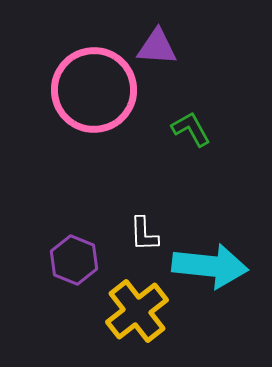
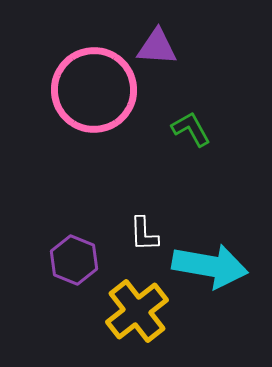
cyan arrow: rotated 4 degrees clockwise
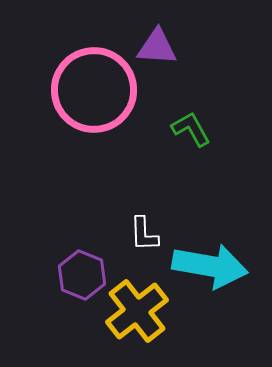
purple hexagon: moved 8 px right, 15 px down
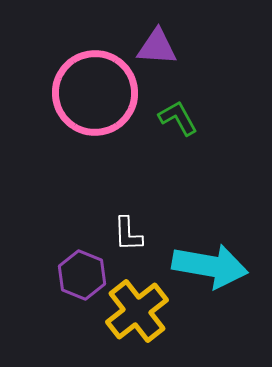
pink circle: moved 1 px right, 3 px down
green L-shape: moved 13 px left, 11 px up
white L-shape: moved 16 px left
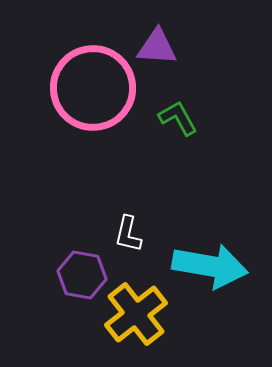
pink circle: moved 2 px left, 5 px up
white L-shape: rotated 15 degrees clockwise
purple hexagon: rotated 12 degrees counterclockwise
yellow cross: moved 1 px left, 3 px down
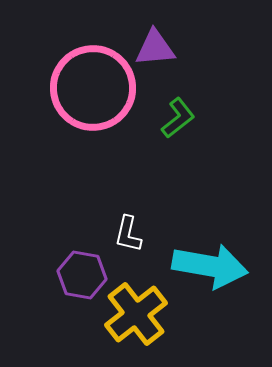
purple triangle: moved 2 px left, 1 px down; rotated 9 degrees counterclockwise
green L-shape: rotated 81 degrees clockwise
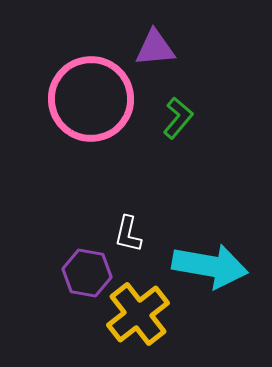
pink circle: moved 2 px left, 11 px down
green L-shape: rotated 12 degrees counterclockwise
purple hexagon: moved 5 px right, 2 px up
yellow cross: moved 2 px right
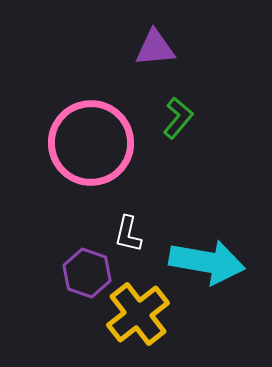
pink circle: moved 44 px down
cyan arrow: moved 3 px left, 4 px up
purple hexagon: rotated 9 degrees clockwise
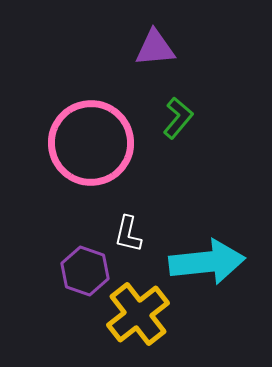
cyan arrow: rotated 16 degrees counterclockwise
purple hexagon: moved 2 px left, 2 px up
